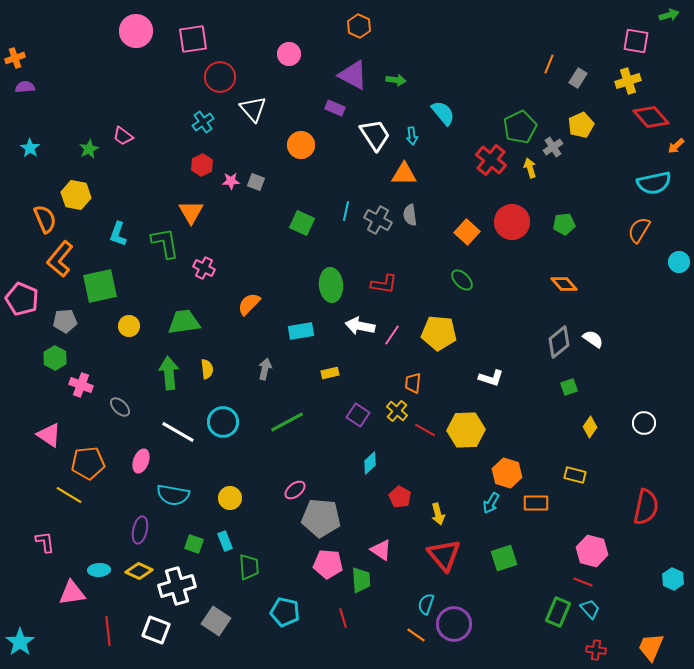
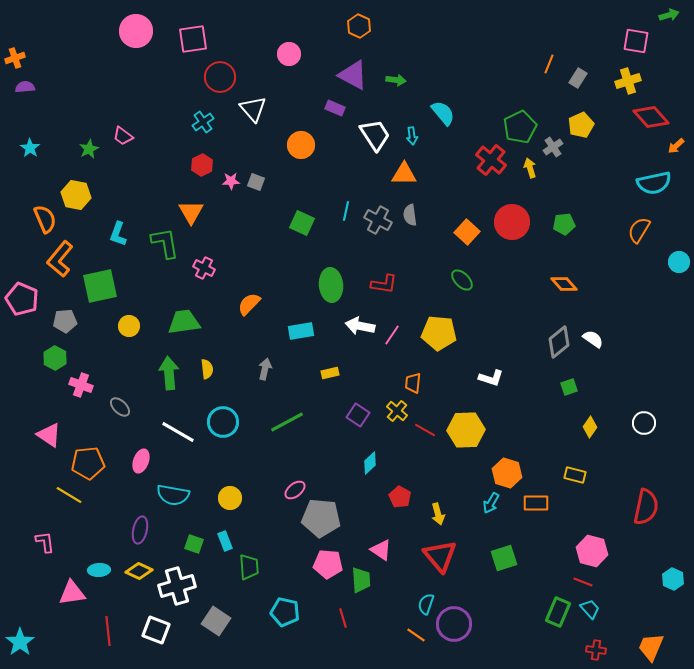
red triangle at (444, 555): moved 4 px left, 1 px down
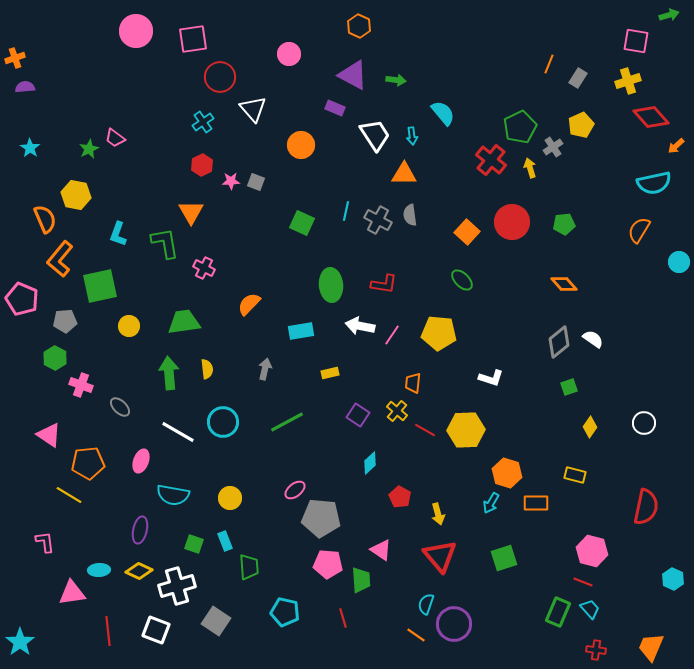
pink trapezoid at (123, 136): moved 8 px left, 2 px down
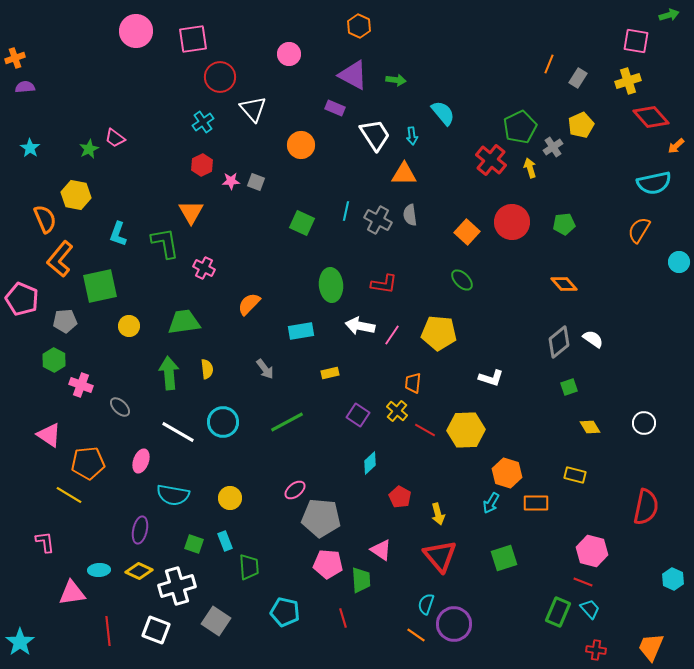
green hexagon at (55, 358): moved 1 px left, 2 px down
gray arrow at (265, 369): rotated 130 degrees clockwise
yellow diamond at (590, 427): rotated 65 degrees counterclockwise
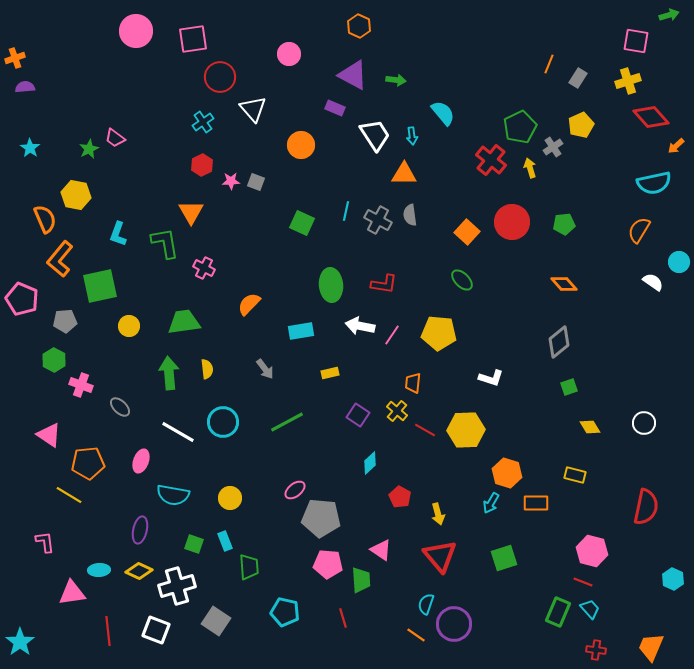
white semicircle at (593, 339): moved 60 px right, 57 px up
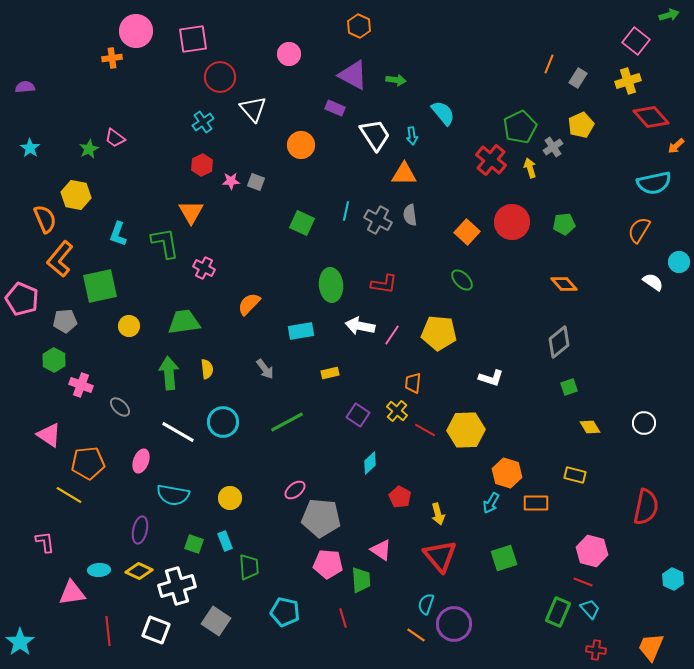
pink square at (636, 41): rotated 28 degrees clockwise
orange cross at (15, 58): moved 97 px right; rotated 12 degrees clockwise
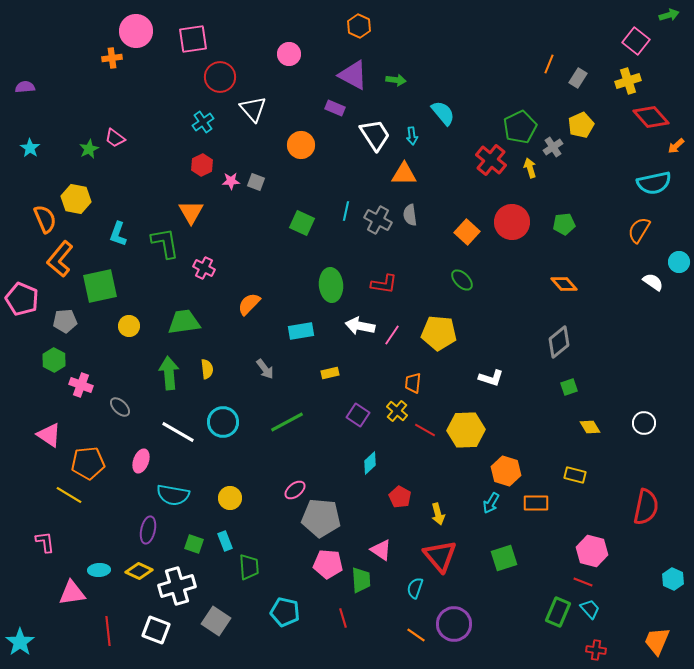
yellow hexagon at (76, 195): moved 4 px down
orange hexagon at (507, 473): moved 1 px left, 2 px up
purple ellipse at (140, 530): moved 8 px right
cyan semicircle at (426, 604): moved 11 px left, 16 px up
orange trapezoid at (651, 647): moved 6 px right, 6 px up
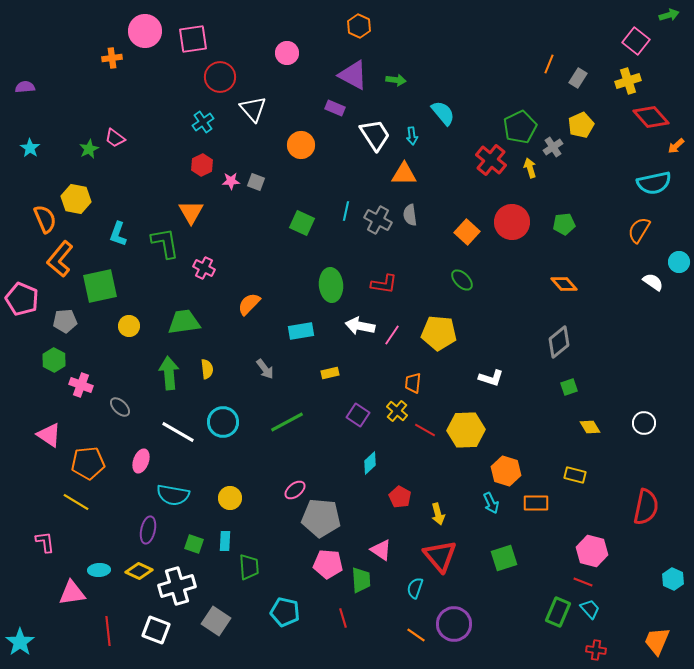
pink circle at (136, 31): moved 9 px right
pink circle at (289, 54): moved 2 px left, 1 px up
yellow line at (69, 495): moved 7 px right, 7 px down
cyan arrow at (491, 503): rotated 55 degrees counterclockwise
cyan rectangle at (225, 541): rotated 24 degrees clockwise
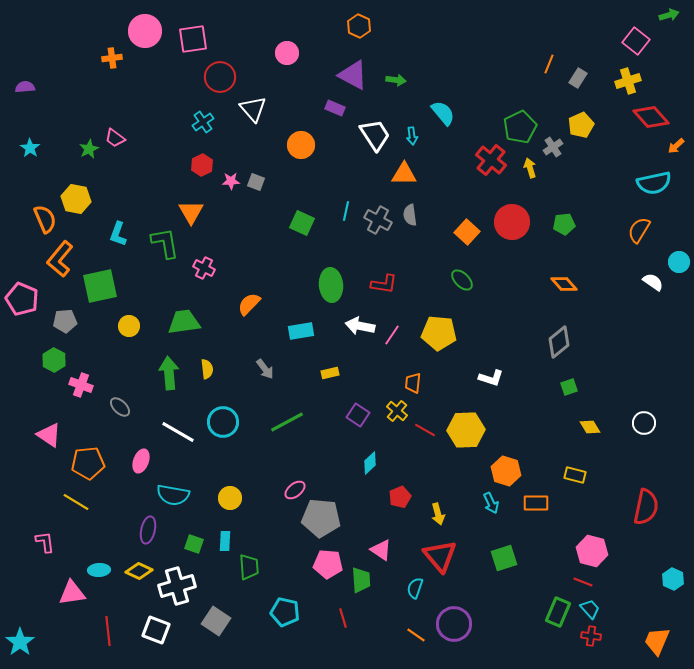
red pentagon at (400, 497): rotated 20 degrees clockwise
red cross at (596, 650): moved 5 px left, 14 px up
